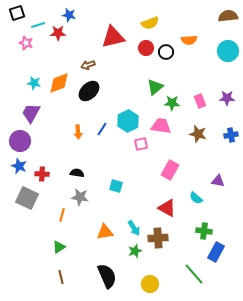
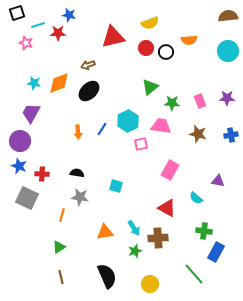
green triangle at (155, 87): moved 5 px left
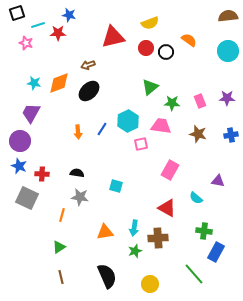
orange semicircle at (189, 40): rotated 140 degrees counterclockwise
cyan arrow at (134, 228): rotated 42 degrees clockwise
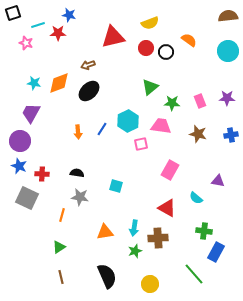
black square at (17, 13): moved 4 px left
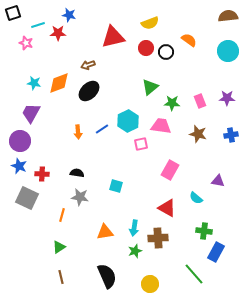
blue line at (102, 129): rotated 24 degrees clockwise
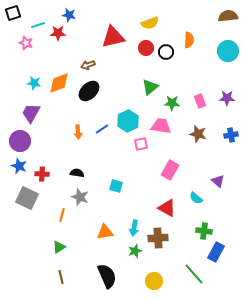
orange semicircle at (189, 40): rotated 56 degrees clockwise
purple triangle at (218, 181): rotated 32 degrees clockwise
gray star at (80, 197): rotated 12 degrees clockwise
yellow circle at (150, 284): moved 4 px right, 3 px up
